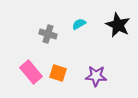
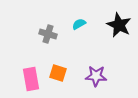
black star: moved 1 px right
pink rectangle: moved 7 px down; rotated 30 degrees clockwise
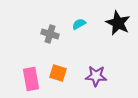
black star: moved 1 px left, 2 px up
gray cross: moved 2 px right
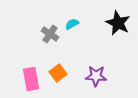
cyan semicircle: moved 7 px left
gray cross: rotated 18 degrees clockwise
orange square: rotated 36 degrees clockwise
